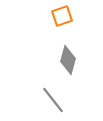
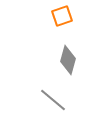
gray line: rotated 12 degrees counterclockwise
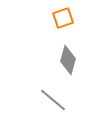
orange square: moved 1 px right, 2 px down
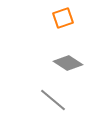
gray diamond: moved 3 px down; rotated 72 degrees counterclockwise
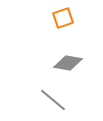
gray diamond: rotated 24 degrees counterclockwise
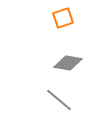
gray line: moved 6 px right
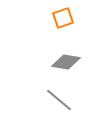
gray diamond: moved 2 px left, 1 px up
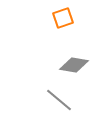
gray diamond: moved 8 px right, 3 px down
